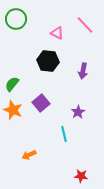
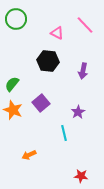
cyan line: moved 1 px up
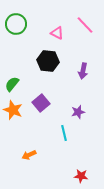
green circle: moved 5 px down
purple star: rotated 16 degrees clockwise
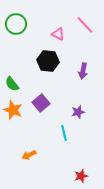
pink triangle: moved 1 px right, 1 px down
green semicircle: rotated 77 degrees counterclockwise
red star: rotated 24 degrees counterclockwise
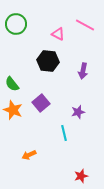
pink line: rotated 18 degrees counterclockwise
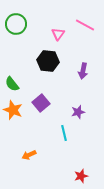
pink triangle: rotated 40 degrees clockwise
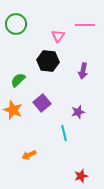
pink line: rotated 30 degrees counterclockwise
pink triangle: moved 2 px down
green semicircle: moved 6 px right, 4 px up; rotated 84 degrees clockwise
purple square: moved 1 px right
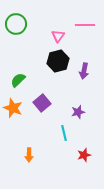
black hexagon: moved 10 px right; rotated 20 degrees counterclockwise
purple arrow: moved 1 px right
orange star: moved 2 px up
orange arrow: rotated 64 degrees counterclockwise
red star: moved 3 px right, 21 px up
